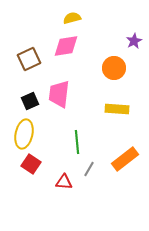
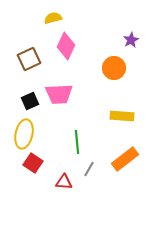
yellow semicircle: moved 19 px left
purple star: moved 3 px left, 1 px up
pink diamond: rotated 56 degrees counterclockwise
pink trapezoid: rotated 100 degrees counterclockwise
yellow rectangle: moved 5 px right, 7 px down
red square: moved 2 px right, 1 px up
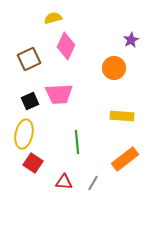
gray line: moved 4 px right, 14 px down
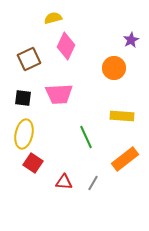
black square: moved 7 px left, 3 px up; rotated 30 degrees clockwise
green line: moved 9 px right, 5 px up; rotated 20 degrees counterclockwise
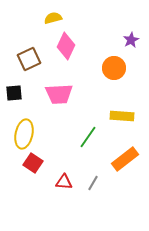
black square: moved 9 px left, 5 px up; rotated 12 degrees counterclockwise
green line: moved 2 px right; rotated 60 degrees clockwise
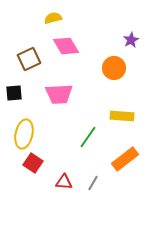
pink diamond: rotated 56 degrees counterclockwise
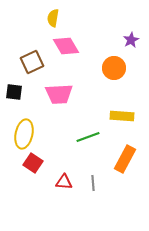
yellow semicircle: rotated 66 degrees counterclockwise
brown square: moved 3 px right, 3 px down
black square: moved 1 px up; rotated 12 degrees clockwise
green line: rotated 35 degrees clockwise
orange rectangle: rotated 24 degrees counterclockwise
gray line: rotated 35 degrees counterclockwise
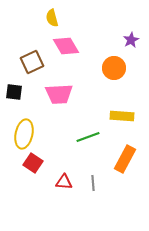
yellow semicircle: moved 1 px left; rotated 24 degrees counterclockwise
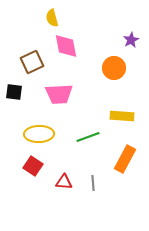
pink diamond: rotated 20 degrees clockwise
yellow ellipse: moved 15 px right; rotated 76 degrees clockwise
red square: moved 3 px down
